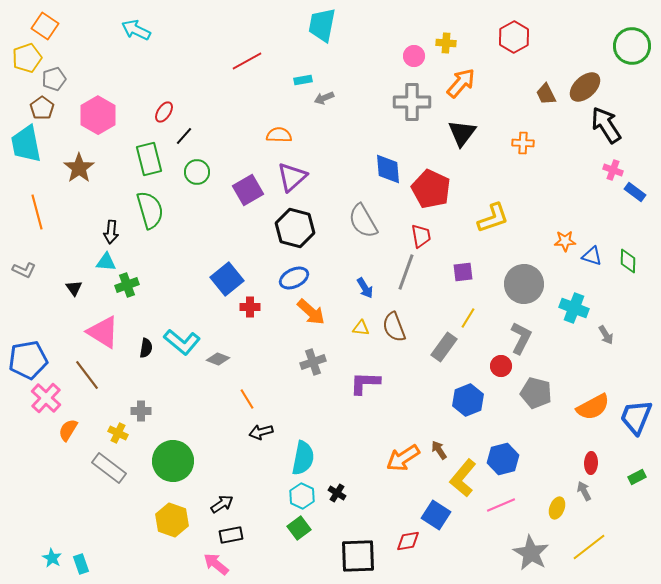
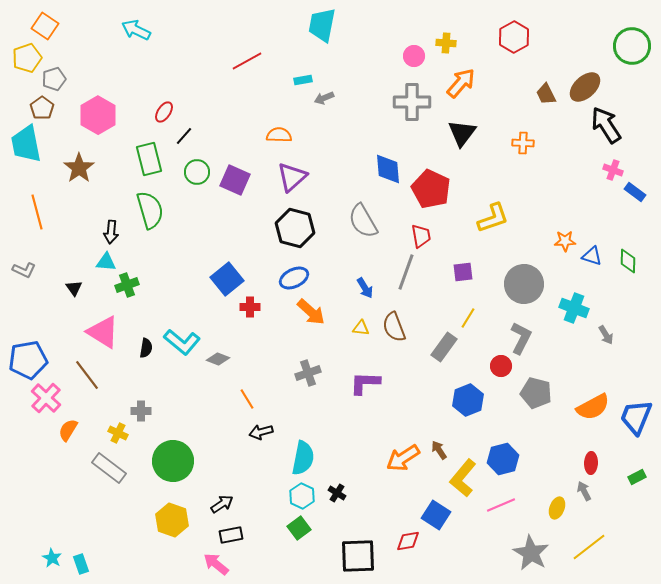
purple square at (248, 190): moved 13 px left, 10 px up; rotated 36 degrees counterclockwise
gray cross at (313, 362): moved 5 px left, 11 px down
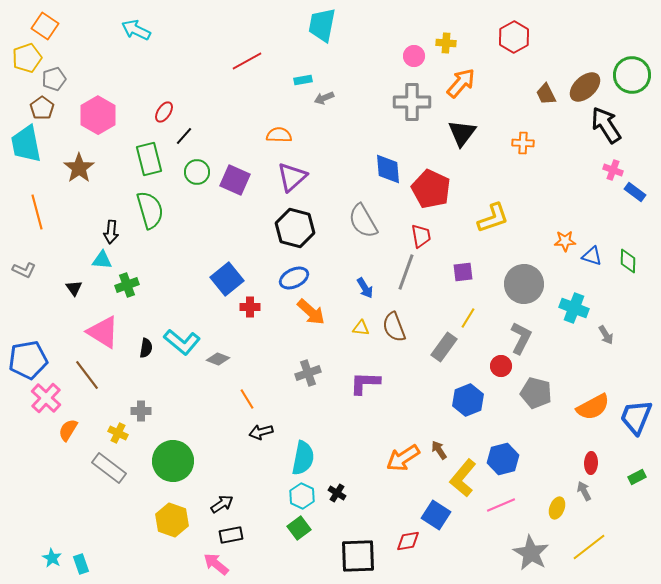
green circle at (632, 46): moved 29 px down
cyan triangle at (106, 262): moved 4 px left, 2 px up
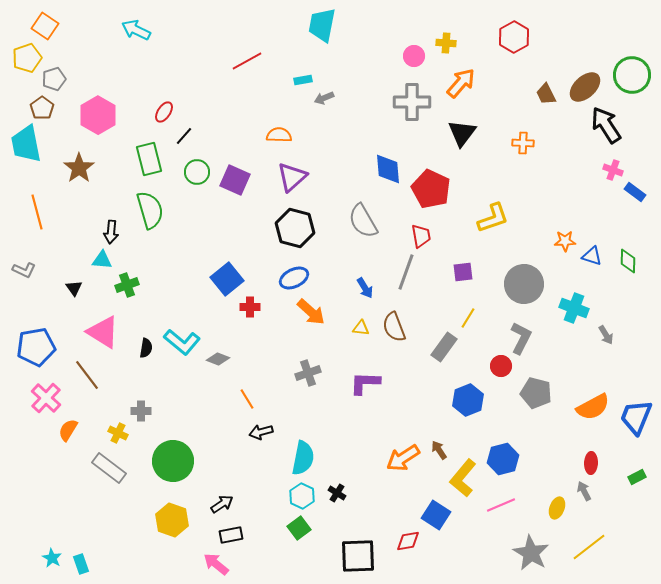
blue pentagon at (28, 360): moved 8 px right, 13 px up
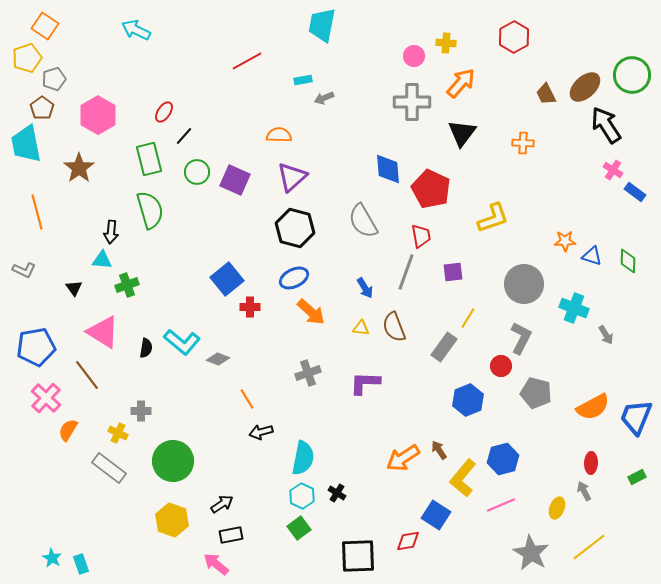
pink cross at (613, 170): rotated 12 degrees clockwise
purple square at (463, 272): moved 10 px left
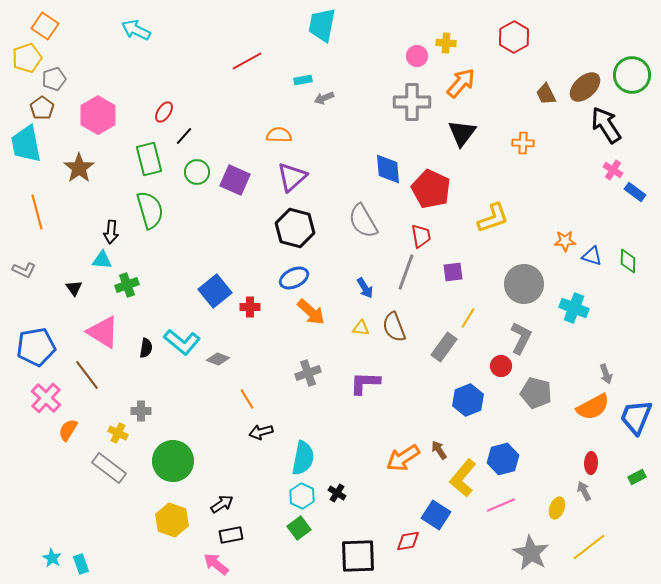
pink circle at (414, 56): moved 3 px right
blue square at (227, 279): moved 12 px left, 12 px down
gray arrow at (606, 335): moved 39 px down; rotated 12 degrees clockwise
